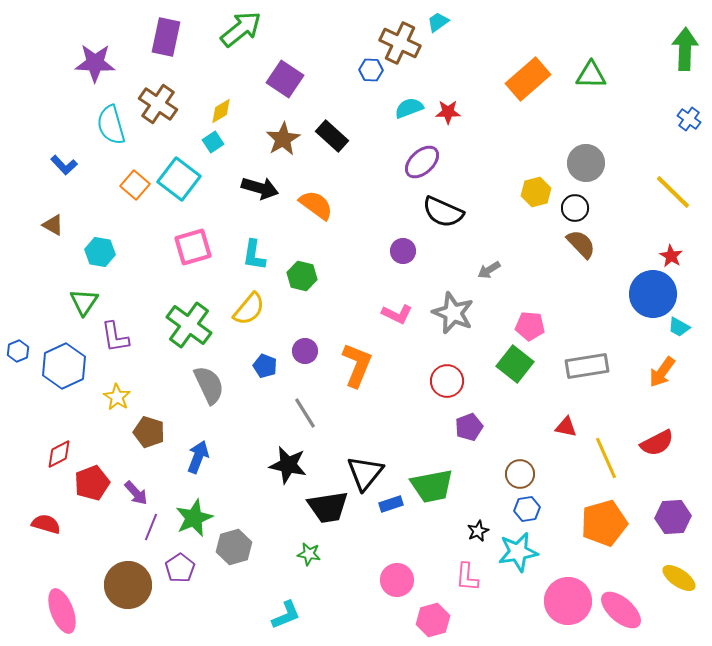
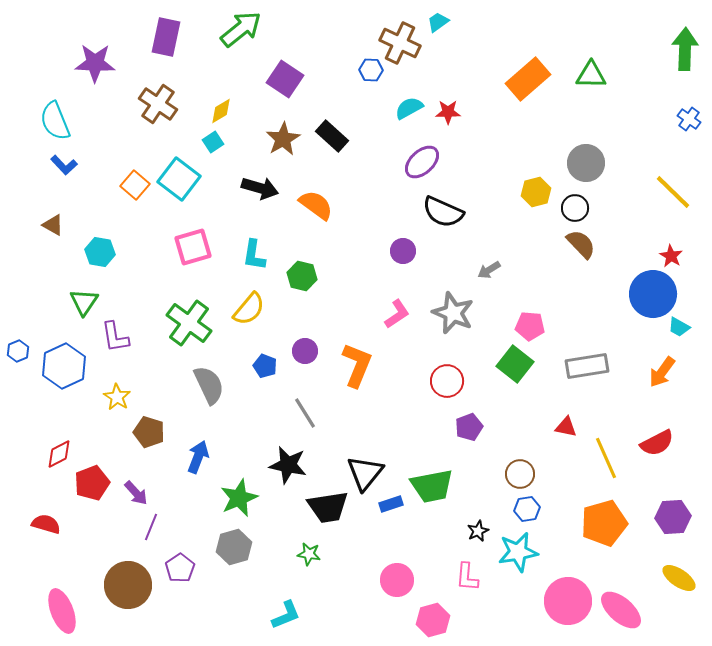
cyan semicircle at (409, 108): rotated 8 degrees counterclockwise
cyan semicircle at (111, 125): moved 56 px left, 4 px up; rotated 6 degrees counterclockwise
pink L-shape at (397, 314): rotated 60 degrees counterclockwise
green cross at (189, 325): moved 2 px up
green star at (194, 518): moved 45 px right, 20 px up
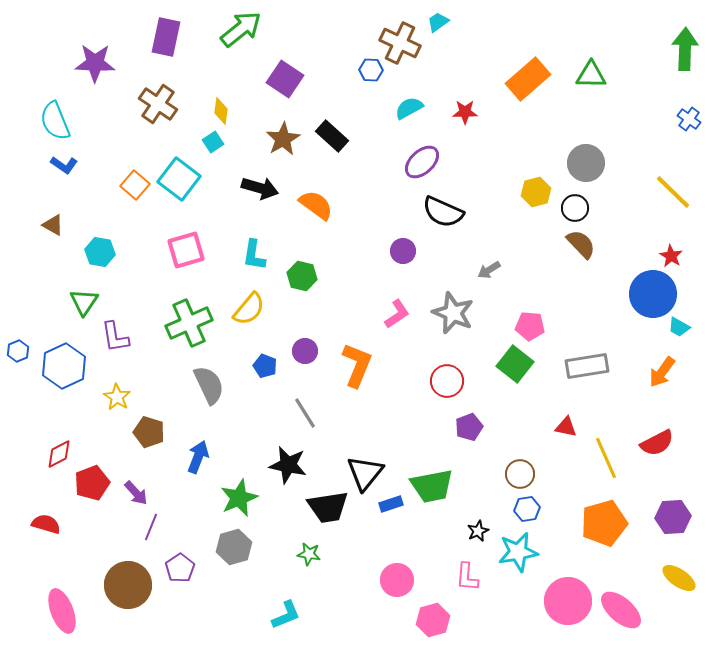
yellow diamond at (221, 111): rotated 52 degrees counterclockwise
red star at (448, 112): moved 17 px right
blue L-shape at (64, 165): rotated 12 degrees counterclockwise
pink square at (193, 247): moved 7 px left, 3 px down
green cross at (189, 323): rotated 30 degrees clockwise
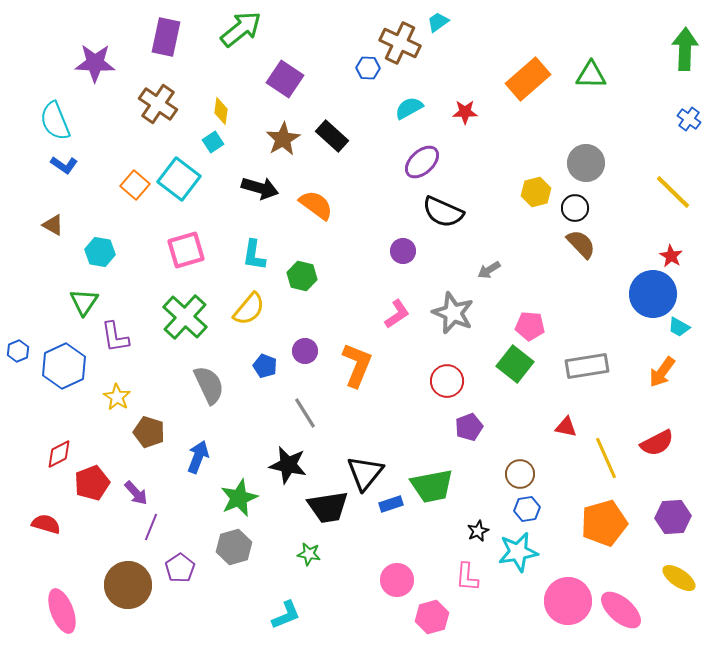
blue hexagon at (371, 70): moved 3 px left, 2 px up
green cross at (189, 323): moved 4 px left, 6 px up; rotated 24 degrees counterclockwise
pink hexagon at (433, 620): moved 1 px left, 3 px up
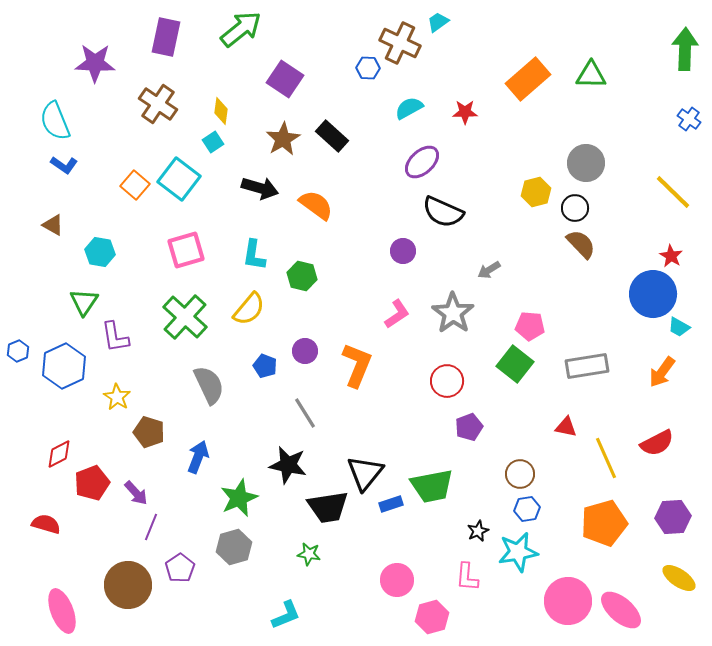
gray star at (453, 313): rotated 12 degrees clockwise
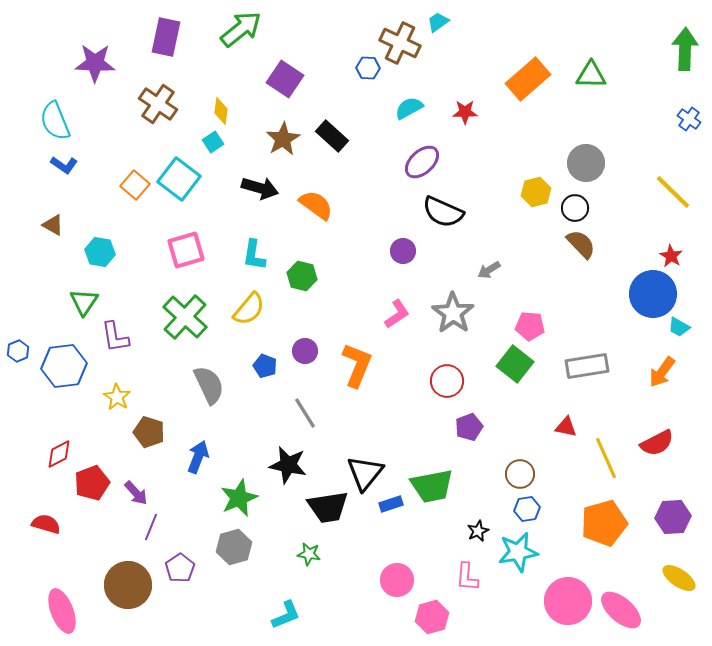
blue hexagon at (64, 366): rotated 18 degrees clockwise
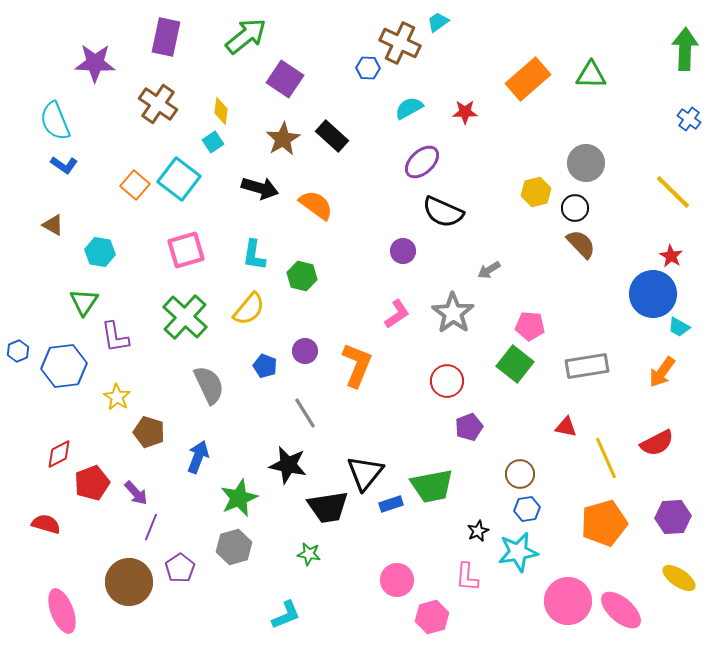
green arrow at (241, 29): moved 5 px right, 7 px down
brown circle at (128, 585): moved 1 px right, 3 px up
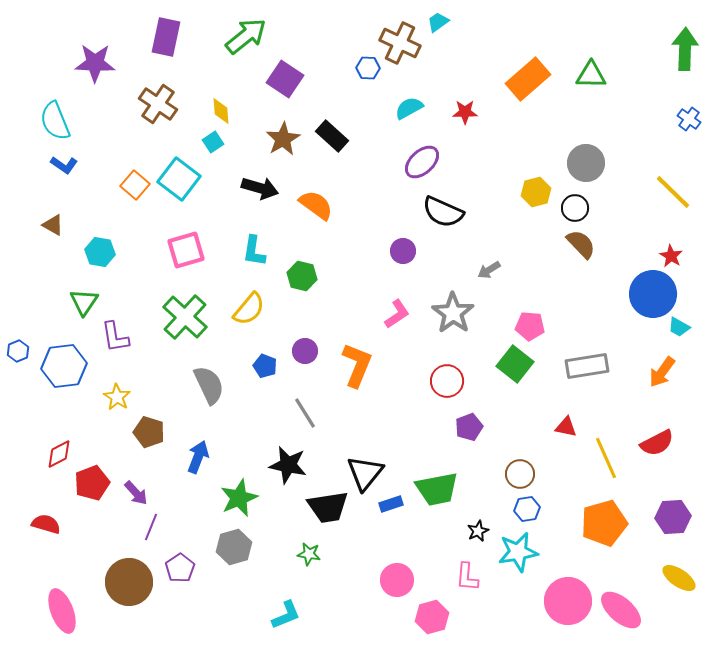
yellow diamond at (221, 111): rotated 12 degrees counterclockwise
cyan L-shape at (254, 255): moved 4 px up
green trapezoid at (432, 486): moved 5 px right, 3 px down
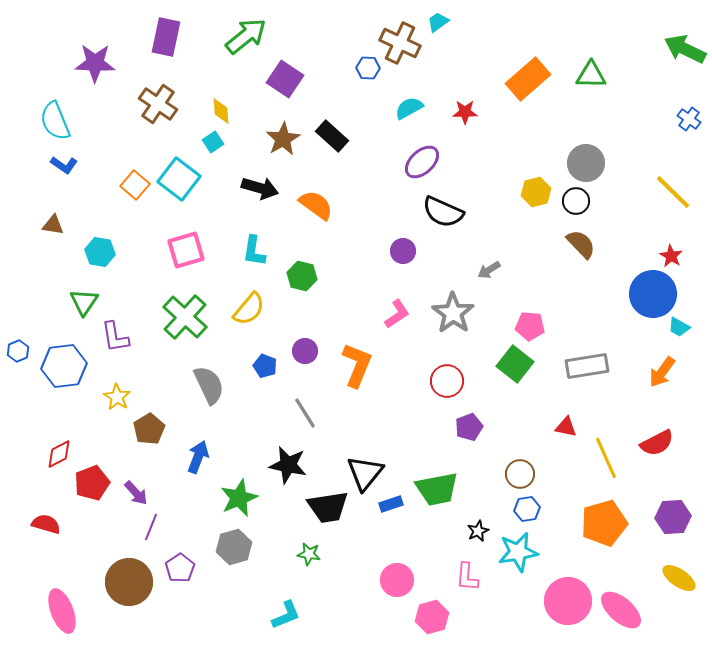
green arrow at (685, 49): rotated 66 degrees counterclockwise
black circle at (575, 208): moved 1 px right, 7 px up
brown triangle at (53, 225): rotated 20 degrees counterclockwise
brown pentagon at (149, 432): moved 3 px up; rotated 24 degrees clockwise
